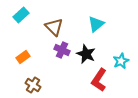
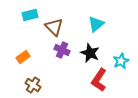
cyan rectangle: moved 9 px right; rotated 28 degrees clockwise
black star: moved 4 px right, 1 px up
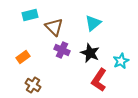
cyan triangle: moved 3 px left, 1 px up
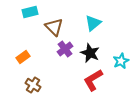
cyan rectangle: moved 3 px up
purple cross: moved 3 px right, 1 px up; rotated 28 degrees clockwise
red L-shape: moved 6 px left; rotated 25 degrees clockwise
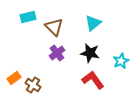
cyan rectangle: moved 2 px left, 5 px down
purple cross: moved 8 px left, 4 px down
black star: rotated 12 degrees counterclockwise
orange rectangle: moved 9 px left, 21 px down
red L-shape: rotated 85 degrees clockwise
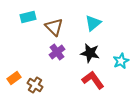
purple cross: moved 1 px up
brown cross: moved 2 px right
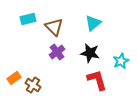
cyan rectangle: moved 2 px down
red L-shape: moved 4 px right; rotated 20 degrees clockwise
brown cross: moved 2 px left
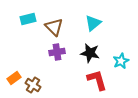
purple cross: rotated 28 degrees clockwise
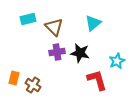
black star: moved 10 px left
cyan star: moved 4 px left
orange rectangle: rotated 40 degrees counterclockwise
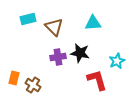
cyan triangle: rotated 36 degrees clockwise
purple cross: moved 1 px right, 5 px down
